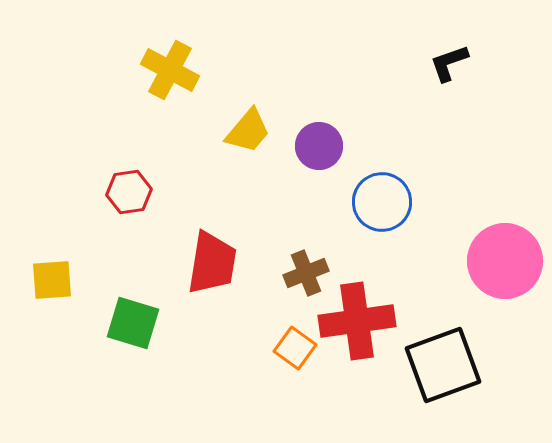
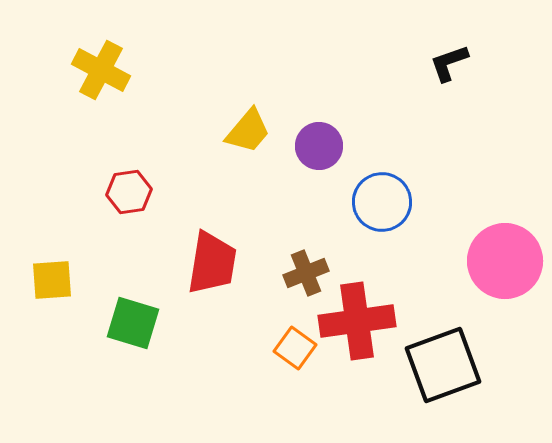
yellow cross: moved 69 px left
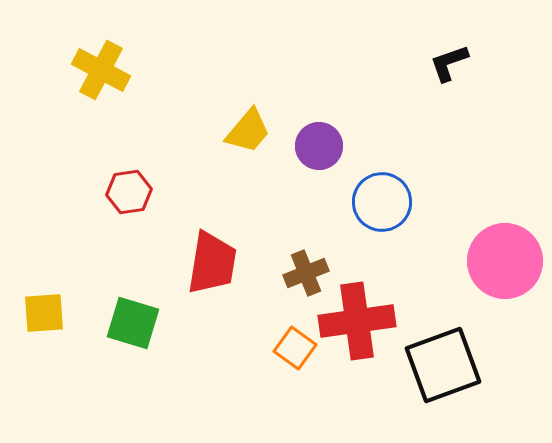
yellow square: moved 8 px left, 33 px down
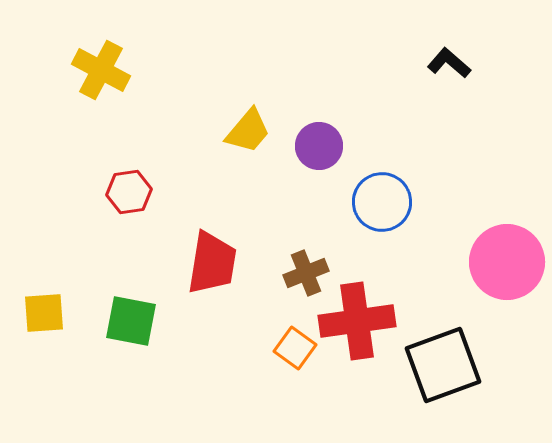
black L-shape: rotated 60 degrees clockwise
pink circle: moved 2 px right, 1 px down
green square: moved 2 px left, 2 px up; rotated 6 degrees counterclockwise
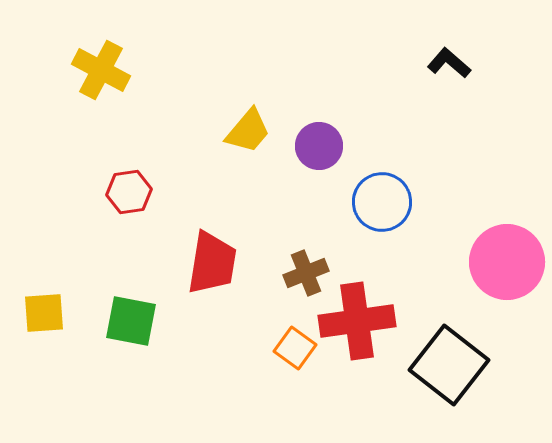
black square: moved 6 px right; rotated 32 degrees counterclockwise
